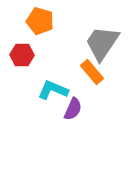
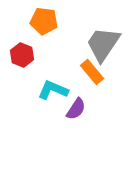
orange pentagon: moved 4 px right; rotated 8 degrees counterclockwise
gray trapezoid: moved 1 px right, 1 px down
red hexagon: rotated 20 degrees clockwise
purple semicircle: moved 3 px right; rotated 10 degrees clockwise
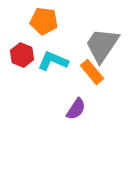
gray trapezoid: moved 1 px left, 1 px down
cyan L-shape: moved 29 px up
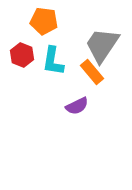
cyan L-shape: rotated 104 degrees counterclockwise
purple semicircle: moved 1 px right, 3 px up; rotated 30 degrees clockwise
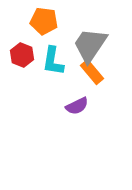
gray trapezoid: moved 12 px left
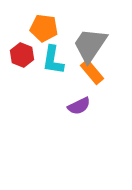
orange pentagon: moved 7 px down
cyan L-shape: moved 1 px up
purple semicircle: moved 2 px right
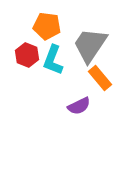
orange pentagon: moved 3 px right, 2 px up
red hexagon: moved 5 px right
cyan L-shape: rotated 12 degrees clockwise
orange rectangle: moved 8 px right, 6 px down
